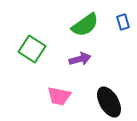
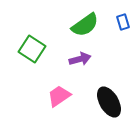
pink trapezoid: rotated 135 degrees clockwise
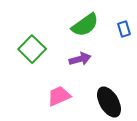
blue rectangle: moved 1 px right, 7 px down
green square: rotated 12 degrees clockwise
pink trapezoid: rotated 10 degrees clockwise
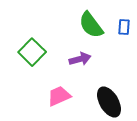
green semicircle: moved 6 px right; rotated 88 degrees clockwise
blue rectangle: moved 2 px up; rotated 21 degrees clockwise
green square: moved 3 px down
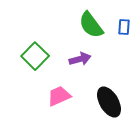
green square: moved 3 px right, 4 px down
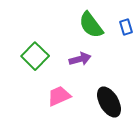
blue rectangle: moved 2 px right; rotated 21 degrees counterclockwise
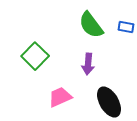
blue rectangle: rotated 63 degrees counterclockwise
purple arrow: moved 8 px right, 5 px down; rotated 110 degrees clockwise
pink trapezoid: moved 1 px right, 1 px down
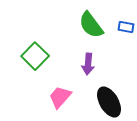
pink trapezoid: rotated 25 degrees counterclockwise
